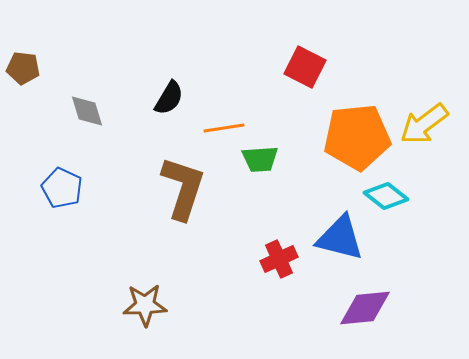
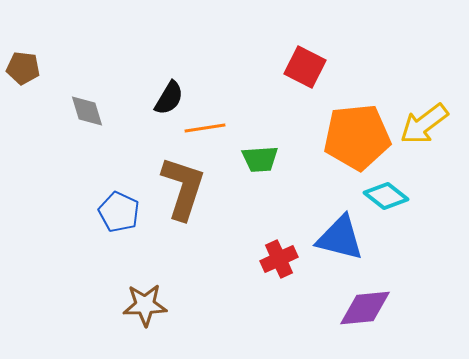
orange line: moved 19 px left
blue pentagon: moved 57 px right, 24 px down
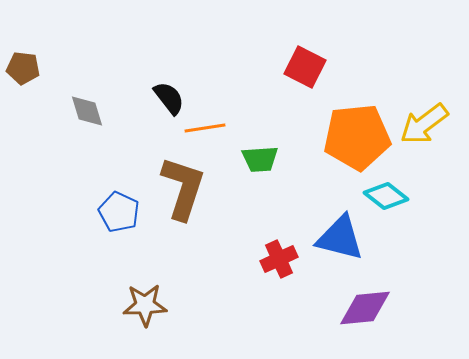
black semicircle: rotated 69 degrees counterclockwise
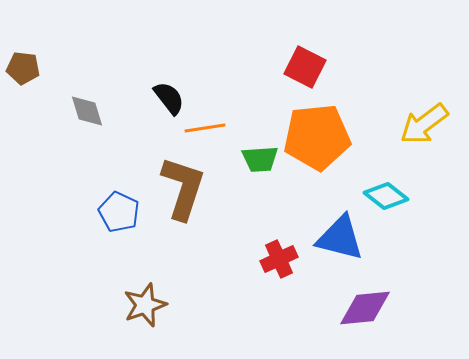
orange pentagon: moved 40 px left
brown star: rotated 18 degrees counterclockwise
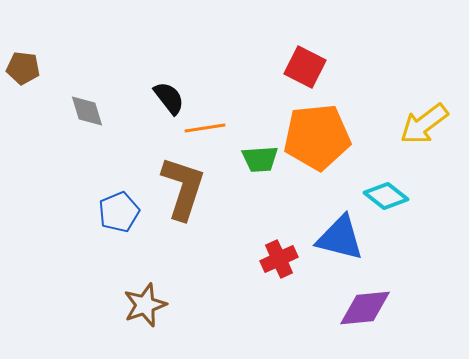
blue pentagon: rotated 24 degrees clockwise
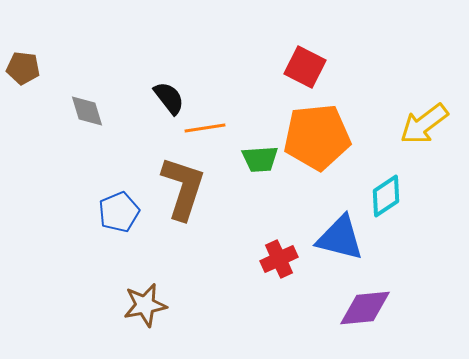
cyan diamond: rotated 72 degrees counterclockwise
brown star: rotated 9 degrees clockwise
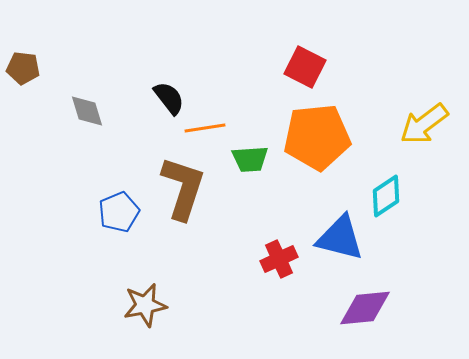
green trapezoid: moved 10 px left
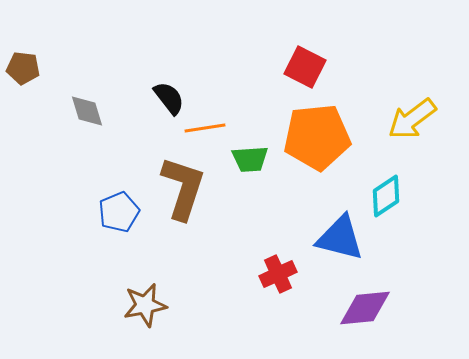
yellow arrow: moved 12 px left, 5 px up
red cross: moved 1 px left, 15 px down
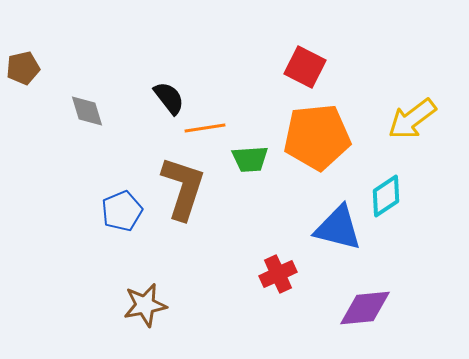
brown pentagon: rotated 20 degrees counterclockwise
blue pentagon: moved 3 px right, 1 px up
blue triangle: moved 2 px left, 10 px up
